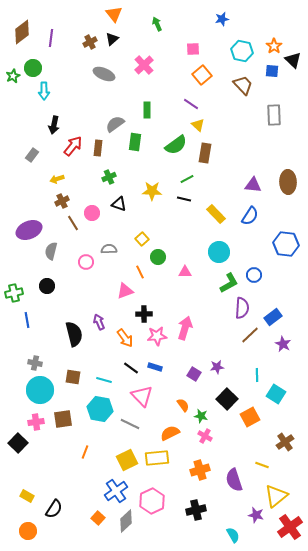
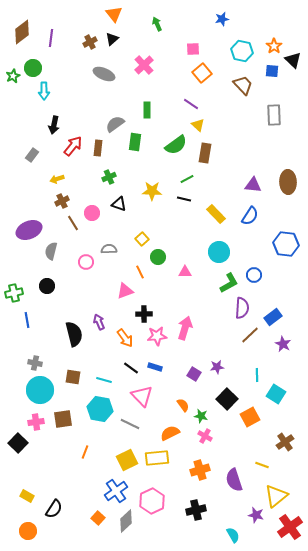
orange square at (202, 75): moved 2 px up
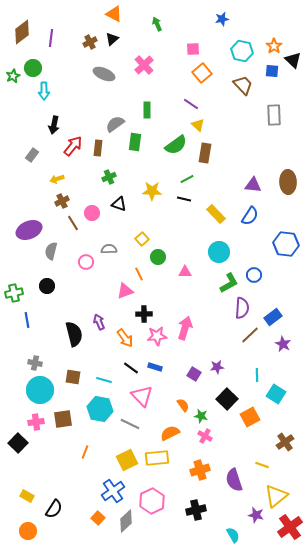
orange triangle at (114, 14): rotated 24 degrees counterclockwise
orange line at (140, 272): moved 1 px left, 2 px down
blue cross at (116, 491): moved 3 px left
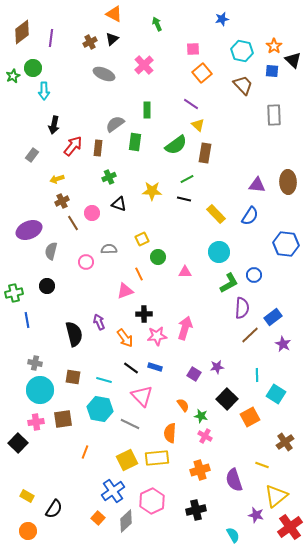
purple triangle at (253, 185): moved 4 px right
yellow square at (142, 239): rotated 16 degrees clockwise
orange semicircle at (170, 433): rotated 60 degrees counterclockwise
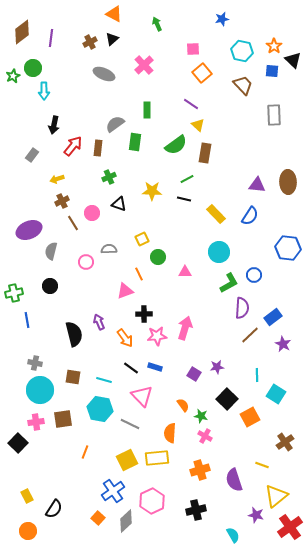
blue hexagon at (286, 244): moved 2 px right, 4 px down
black circle at (47, 286): moved 3 px right
yellow rectangle at (27, 496): rotated 32 degrees clockwise
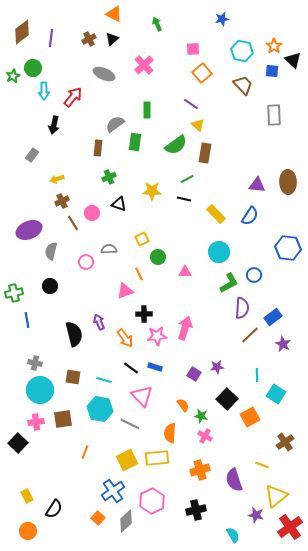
brown cross at (90, 42): moved 1 px left, 3 px up
red arrow at (73, 146): moved 49 px up
